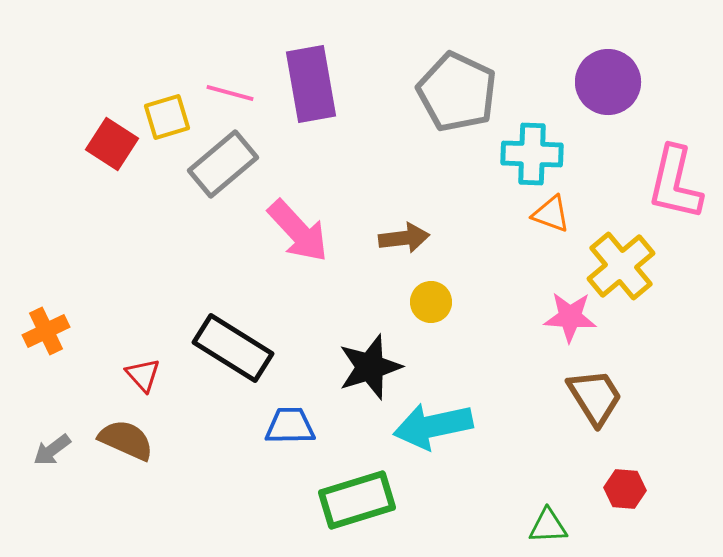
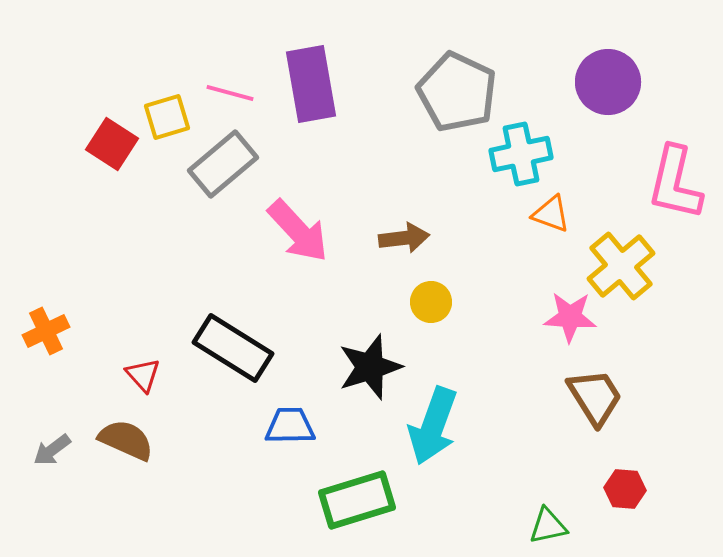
cyan cross: moved 11 px left; rotated 14 degrees counterclockwise
cyan arrow: rotated 58 degrees counterclockwise
green triangle: rotated 9 degrees counterclockwise
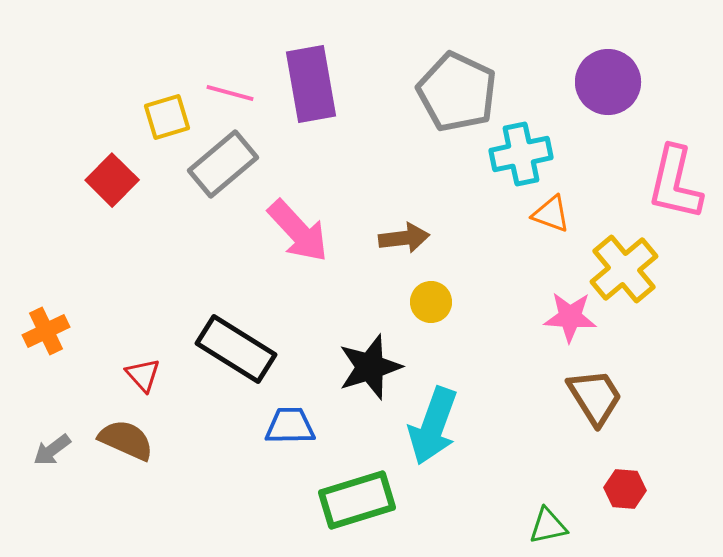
red square: moved 36 px down; rotated 12 degrees clockwise
yellow cross: moved 3 px right, 3 px down
black rectangle: moved 3 px right, 1 px down
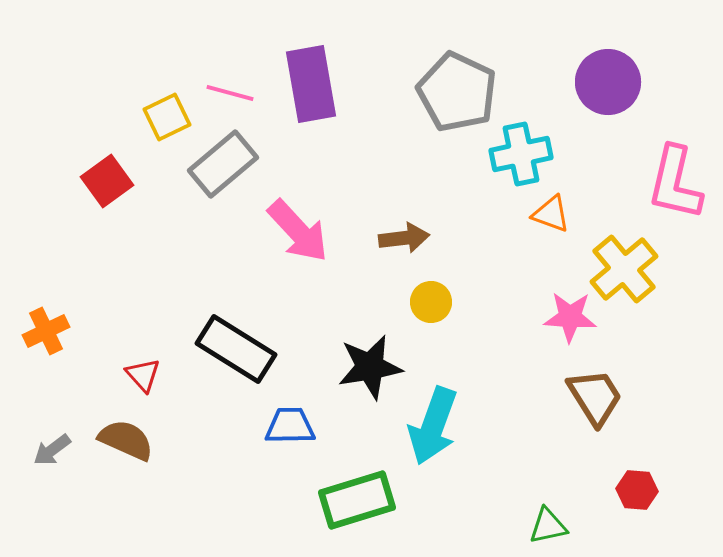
yellow square: rotated 9 degrees counterclockwise
red square: moved 5 px left, 1 px down; rotated 9 degrees clockwise
black star: rotated 8 degrees clockwise
red hexagon: moved 12 px right, 1 px down
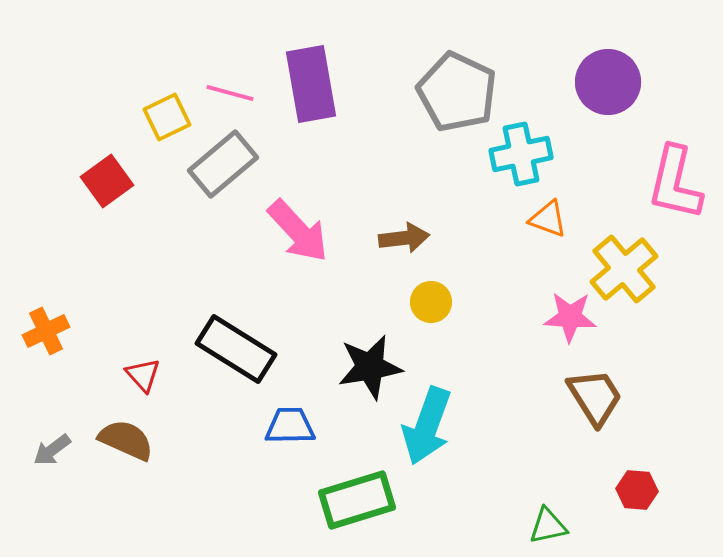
orange triangle: moved 3 px left, 5 px down
cyan arrow: moved 6 px left
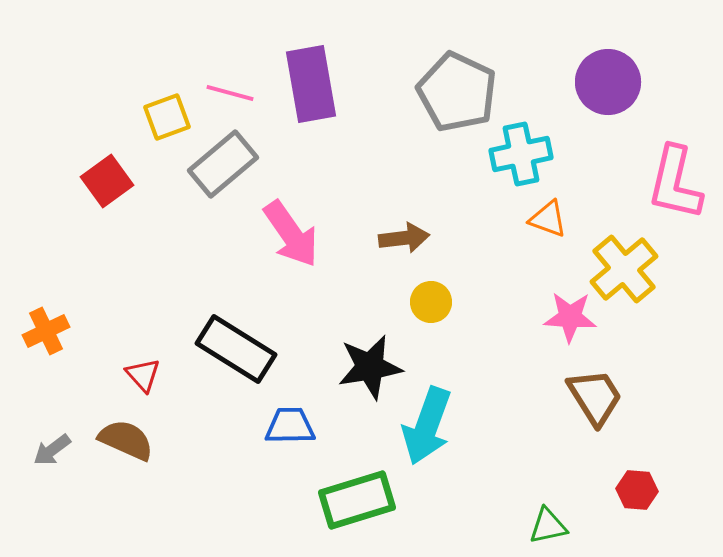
yellow square: rotated 6 degrees clockwise
pink arrow: moved 7 px left, 3 px down; rotated 8 degrees clockwise
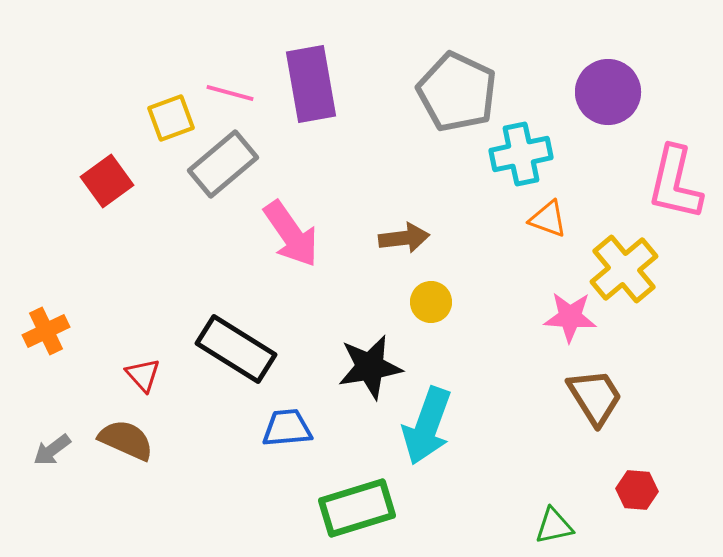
purple circle: moved 10 px down
yellow square: moved 4 px right, 1 px down
blue trapezoid: moved 3 px left, 2 px down; rotated 4 degrees counterclockwise
green rectangle: moved 8 px down
green triangle: moved 6 px right
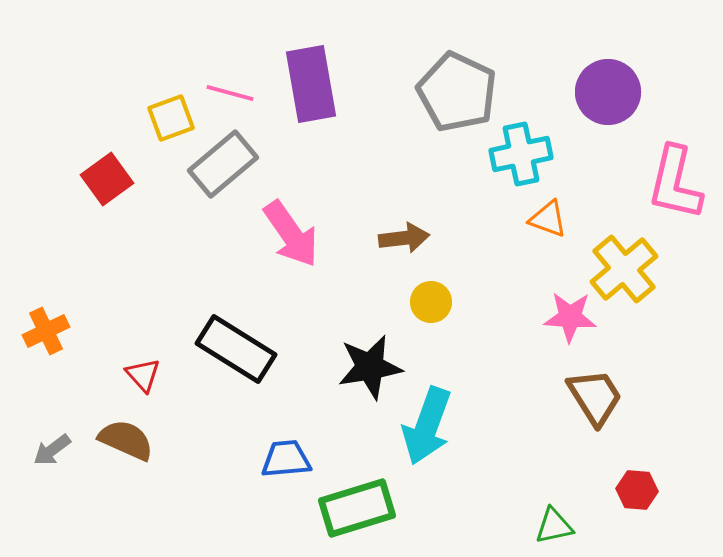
red square: moved 2 px up
blue trapezoid: moved 1 px left, 31 px down
